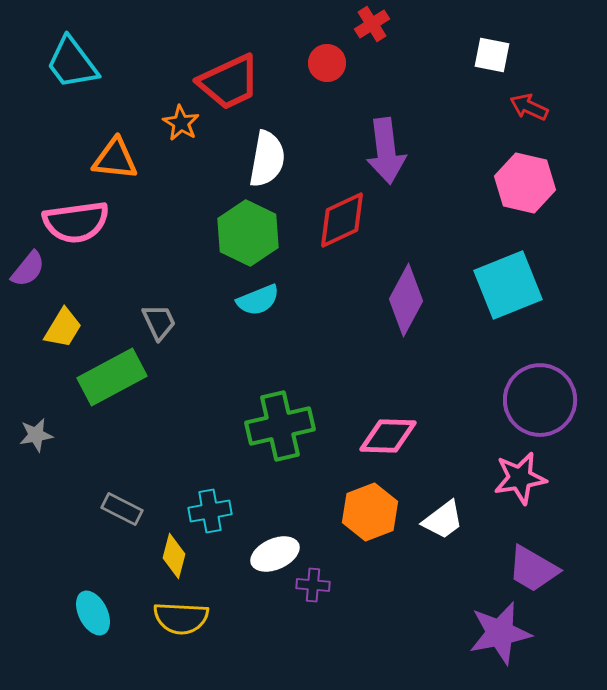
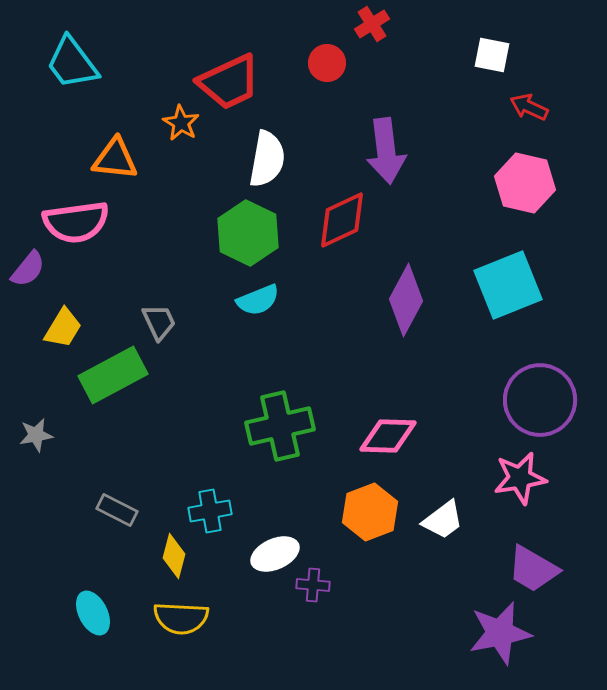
green rectangle: moved 1 px right, 2 px up
gray rectangle: moved 5 px left, 1 px down
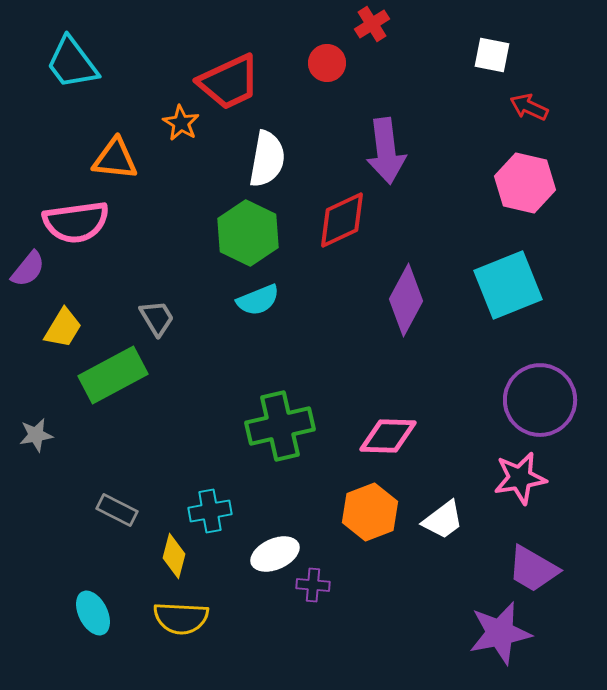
gray trapezoid: moved 2 px left, 4 px up; rotated 6 degrees counterclockwise
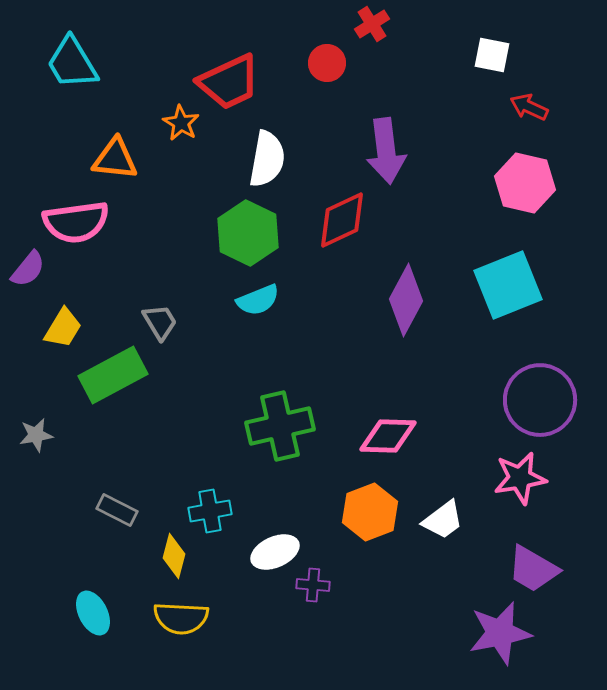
cyan trapezoid: rotated 6 degrees clockwise
gray trapezoid: moved 3 px right, 4 px down
white ellipse: moved 2 px up
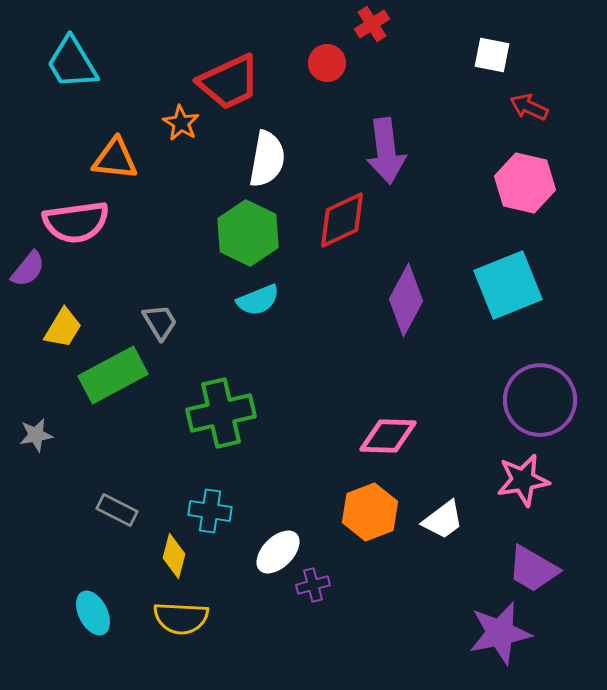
green cross: moved 59 px left, 13 px up
pink star: moved 3 px right, 2 px down
cyan cross: rotated 18 degrees clockwise
white ellipse: moved 3 px right; rotated 21 degrees counterclockwise
purple cross: rotated 20 degrees counterclockwise
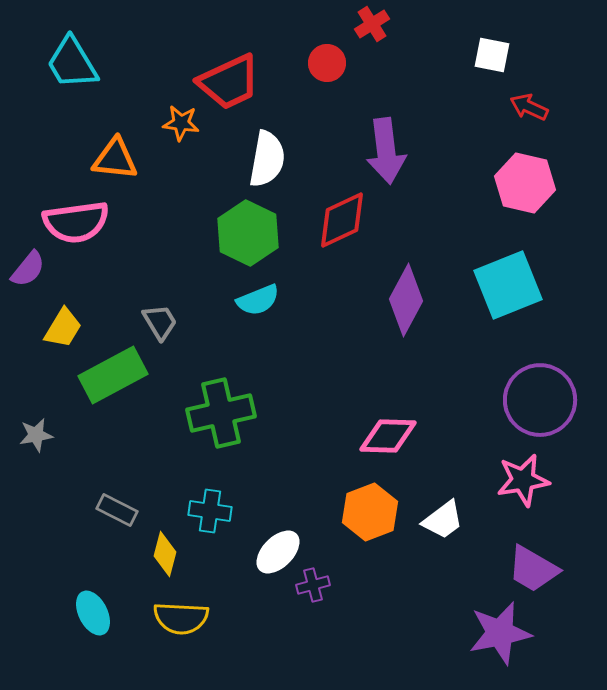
orange star: rotated 24 degrees counterclockwise
yellow diamond: moved 9 px left, 2 px up
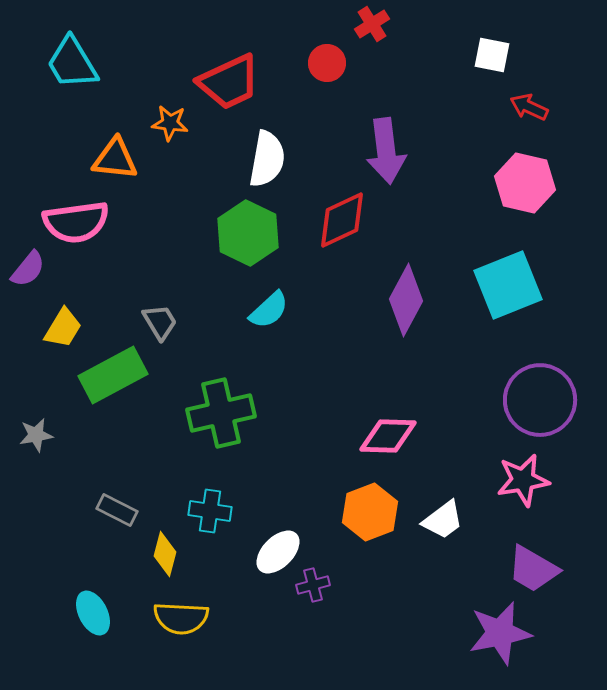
orange star: moved 11 px left
cyan semicircle: moved 11 px right, 10 px down; rotated 21 degrees counterclockwise
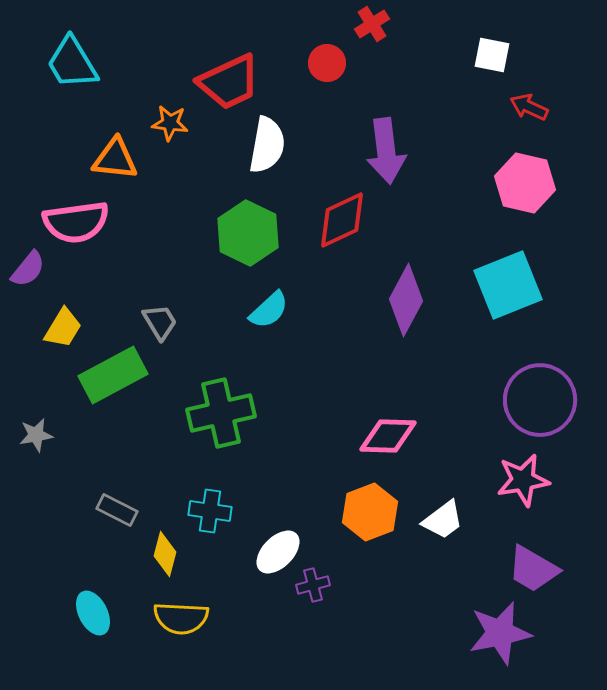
white semicircle: moved 14 px up
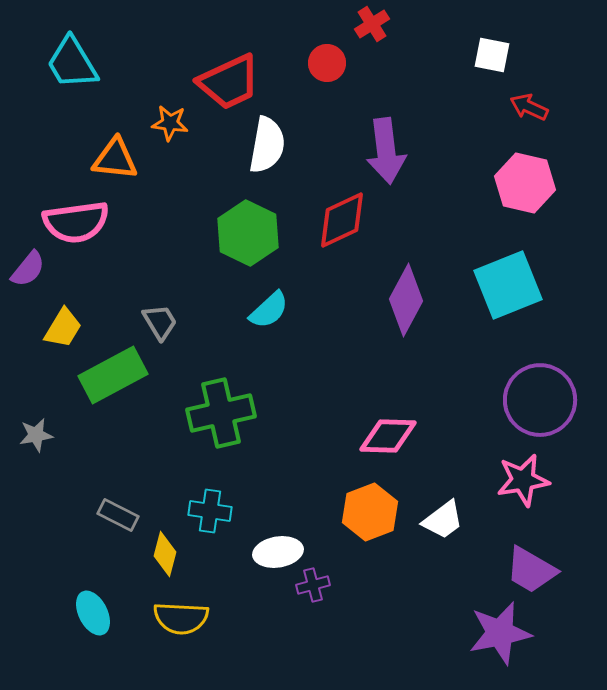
gray rectangle: moved 1 px right, 5 px down
white ellipse: rotated 36 degrees clockwise
purple trapezoid: moved 2 px left, 1 px down
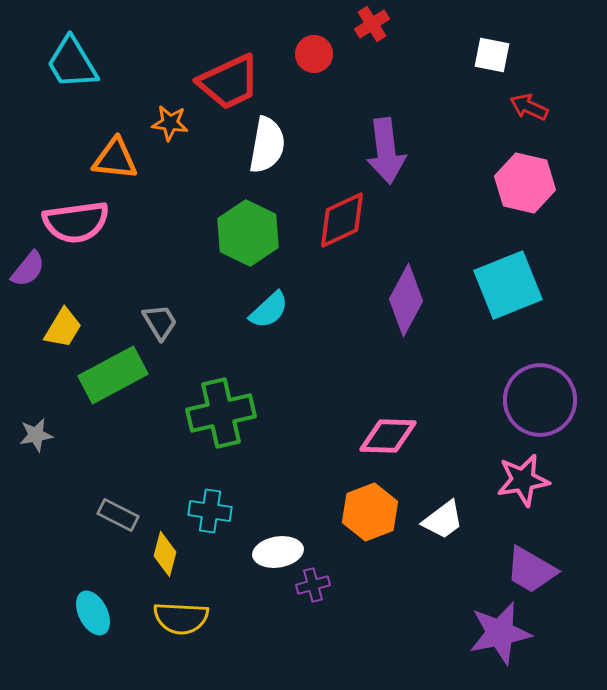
red circle: moved 13 px left, 9 px up
